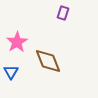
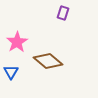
brown diamond: rotated 28 degrees counterclockwise
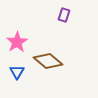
purple rectangle: moved 1 px right, 2 px down
blue triangle: moved 6 px right
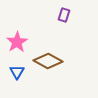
brown diamond: rotated 12 degrees counterclockwise
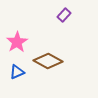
purple rectangle: rotated 24 degrees clockwise
blue triangle: rotated 35 degrees clockwise
